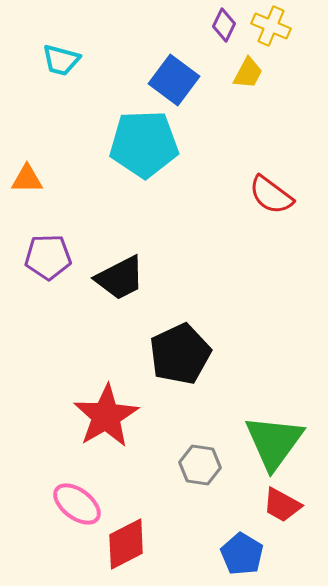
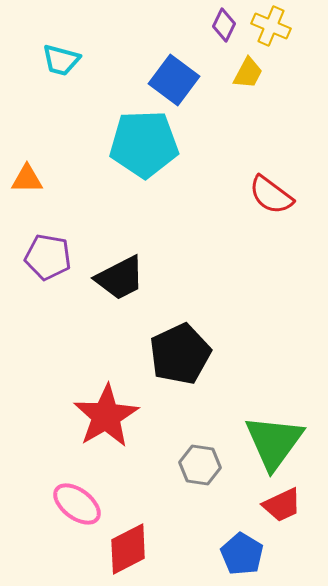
purple pentagon: rotated 12 degrees clockwise
red trapezoid: rotated 54 degrees counterclockwise
red diamond: moved 2 px right, 5 px down
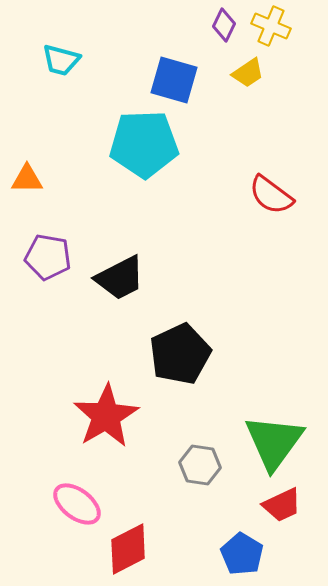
yellow trapezoid: rotated 28 degrees clockwise
blue square: rotated 21 degrees counterclockwise
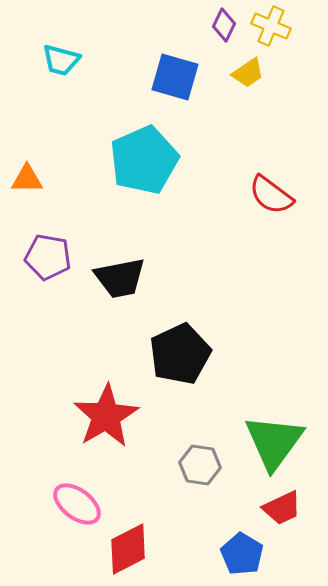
blue square: moved 1 px right, 3 px up
cyan pentagon: moved 16 px down; rotated 22 degrees counterclockwise
black trapezoid: rotated 16 degrees clockwise
red trapezoid: moved 3 px down
